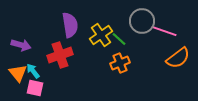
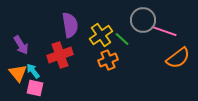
gray circle: moved 1 px right, 1 px up
green line: moved 3 px right
purple arrow: rotated 42 degrees clockwise
orange cross: moved 12 px left, 3 px up
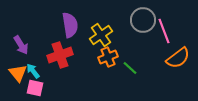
pink line: rotated 50 degrees clockwise
green line: moved 8 px right, 29 px down
orange cross: moved 3 px up
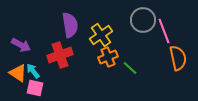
purple arrow: rotated 30 degrees counterclockwise
orange semicircle: rotated 65 degrees counterclockwise
orange triangle: rotated 18 degrees counterclockwise
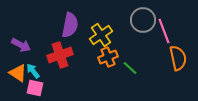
purple semicircle: rotated 20 degrees clockwise
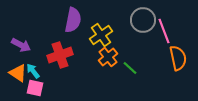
purple semicircle: moved 3 px right, 5 px up
orange cross: rotated 18 degrees counterclockwise
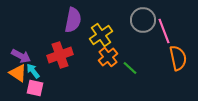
purple arrow: moved 11 px down
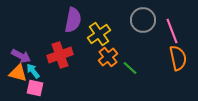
pink line: moved 8 px right
yellow cross: moved 2 px left, 1 px up
orange triangle: rotated 18 degrees counterclockwise
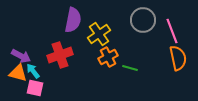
orange cross: rotated 12 degrees clockwise
green line: rotated 28 degrees counterclockwise
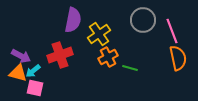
cyan arrow: rotated 91 degrees counterclockwise
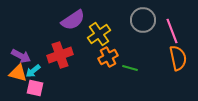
purple semicircle: rotated 45 degrees clockwise
